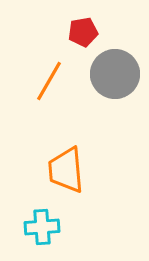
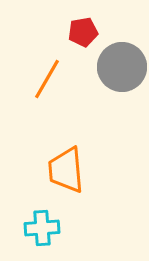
gray circle: moved 7 px right, 7 px up
orange line: moved 2 px left, 2 px up
cyan cross: moved 1 px down
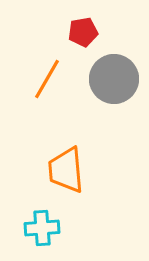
gray circle: moved 8 px left, 12 px down
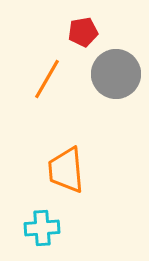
gray circle: moved 2 px right, 5 px up
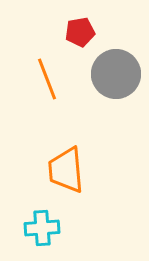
red pentagon: moved 3 px left
orange line: rotated 51 degrees counterclockwise
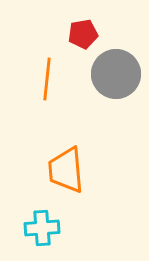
red pentagon: moved 3 px right, 2 px down
orange line: rotated 27 degrees clockwise
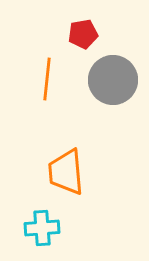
gray circle: moved 3 px left, 6 px down
orange trapezoid: moved 2 px down
